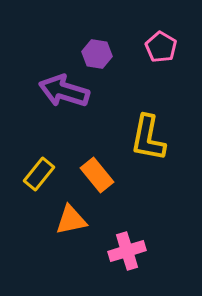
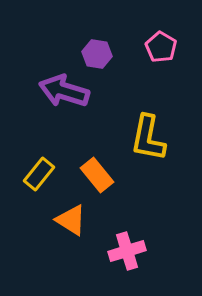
orange triangle: rotated 44 degrees clockwise
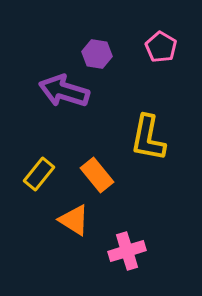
orange triangle: moved 3 px right
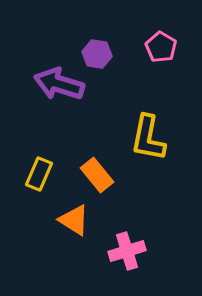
purple arrow: moved 5 px left, 7 px up
yellow rectangle: rotated 16 degrees counterclockwise
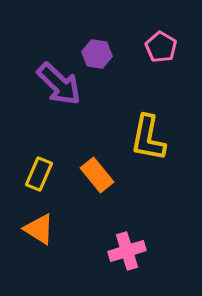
purple arrow: rotated 153 degrees counterclockwise
orange triangle: moved 35 px left, 9 px down
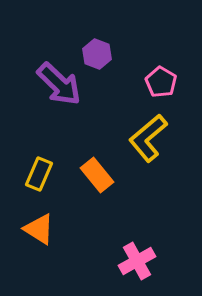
pink pentagon: moved 35 px down
purple hexagon: rotated 12 degrees clockwise
yellow L-shape: rotated 39 degrees clockwise
pink cross: moved 10 px right, 10 px down; rotated 12 degrees counterclockwise
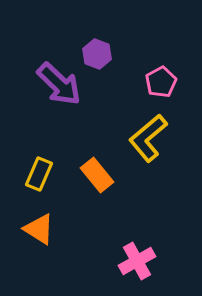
pink pentagon: rotated 12 degrees clockwise
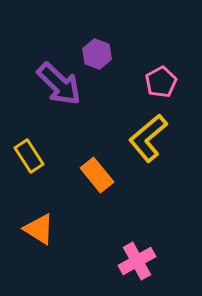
yellow rectangle: moved 10 px left, 18 px up; rotated 56 degrees counterclockwise
